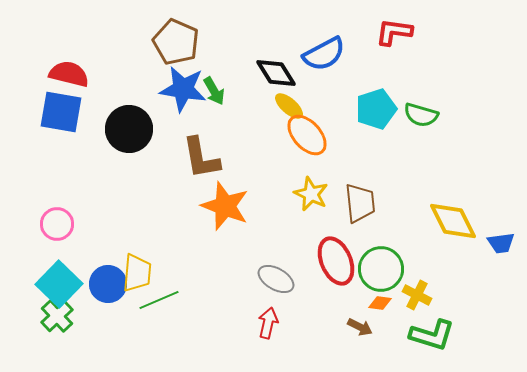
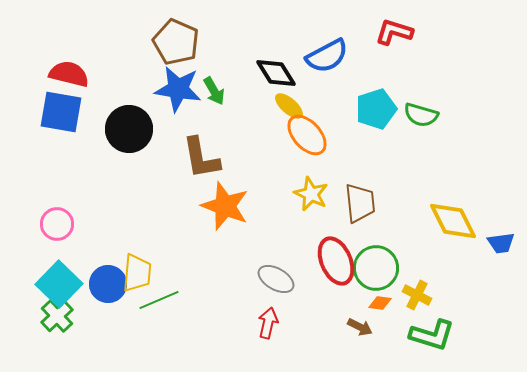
red L-shape: rotated 9 degrees clockwise
blue semicircle: moved 3 px right, 2 px down
blue star: moved 5 px left
green circle: moved 5 px left, 1 px up
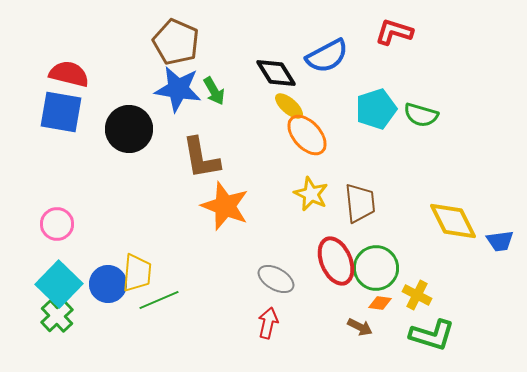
blue trapezoid: moved 1 px left, 2 px up
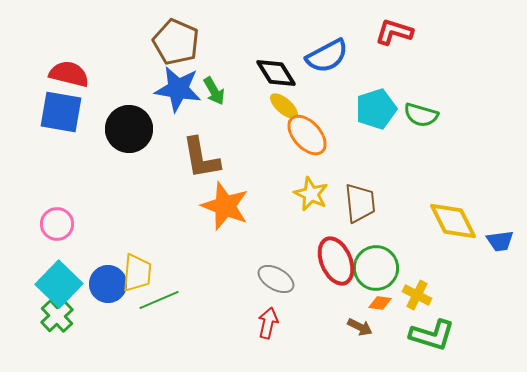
yellow ellipse: moved 5 px left
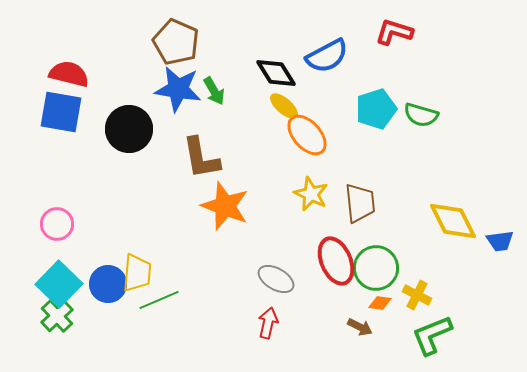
green L-shape: rotated 141 degrees clockwise
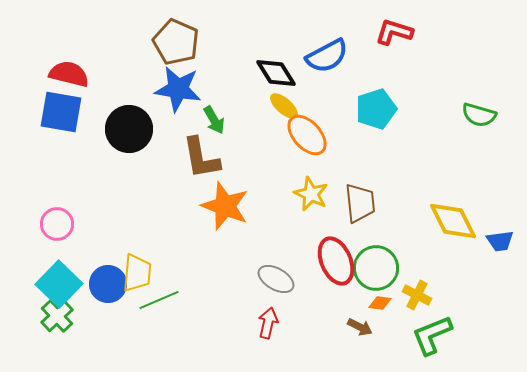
green arrow: moved 29 px down
green semicircle: moved 58 px right
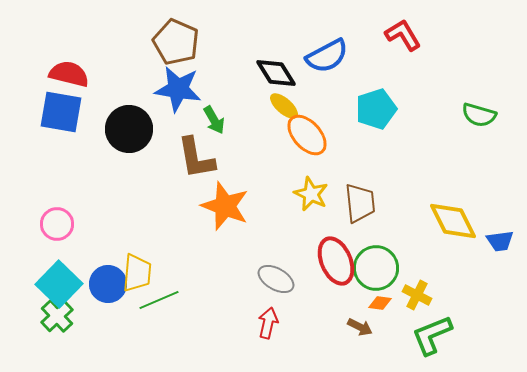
red L-shape: moved 9 px right, 3 px down; rotated 42 degrees clockwise
brown L-shape: moved 5 px left
